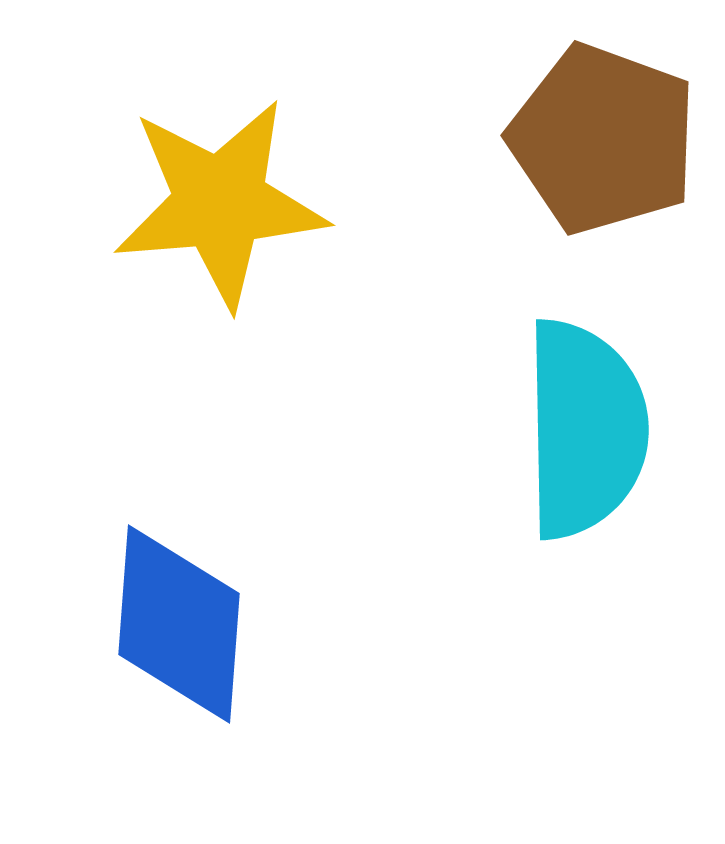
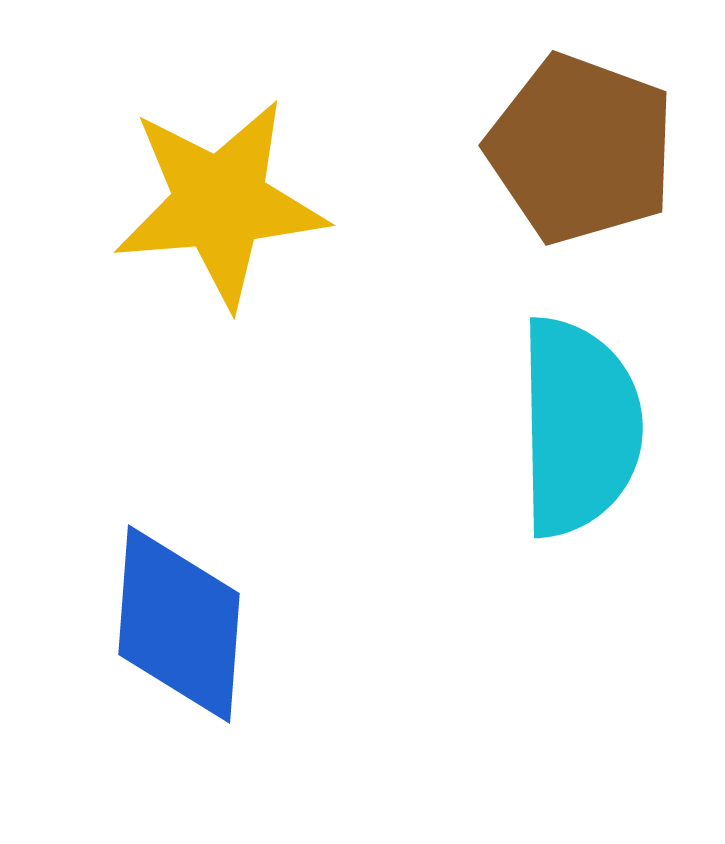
brown pentagon: moved 22 px left, 10 px down
cyan semicircle: moved 6 px left, 2 px up
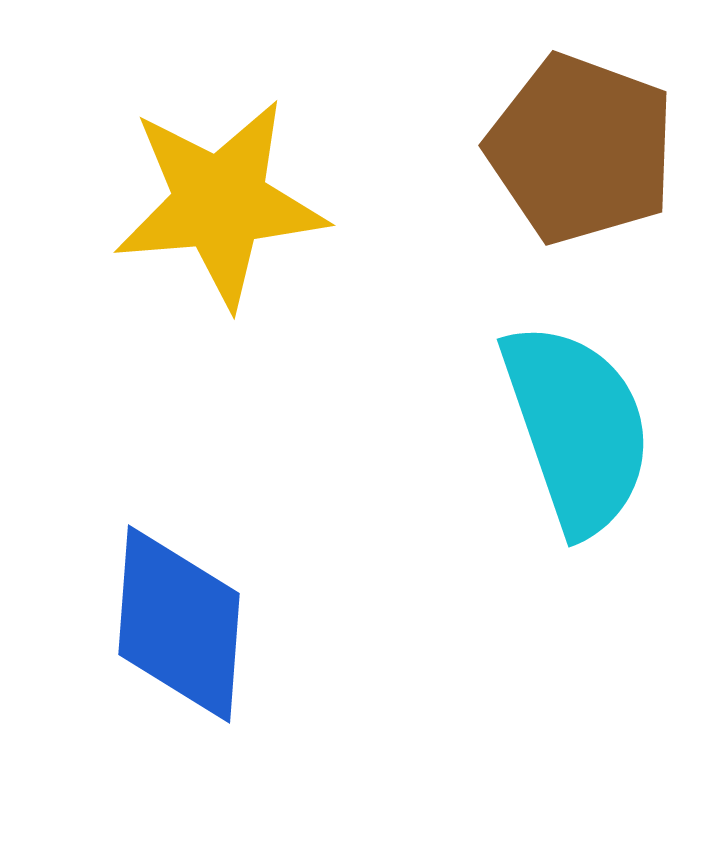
cyan semicircle: moved 2 px left, 1 px down; rotated 18 degrees counterclockwise
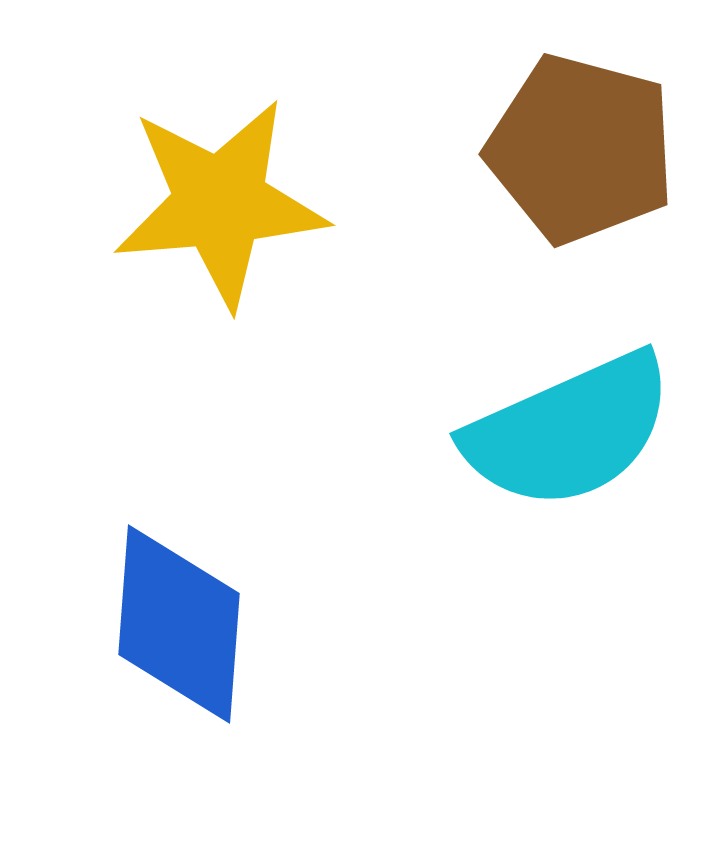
brown pentagon: rotated 5 degrees counterclockwise
cyan semicircle: moved 8 px left, 3 px down; rotated 85 degrees clockwise
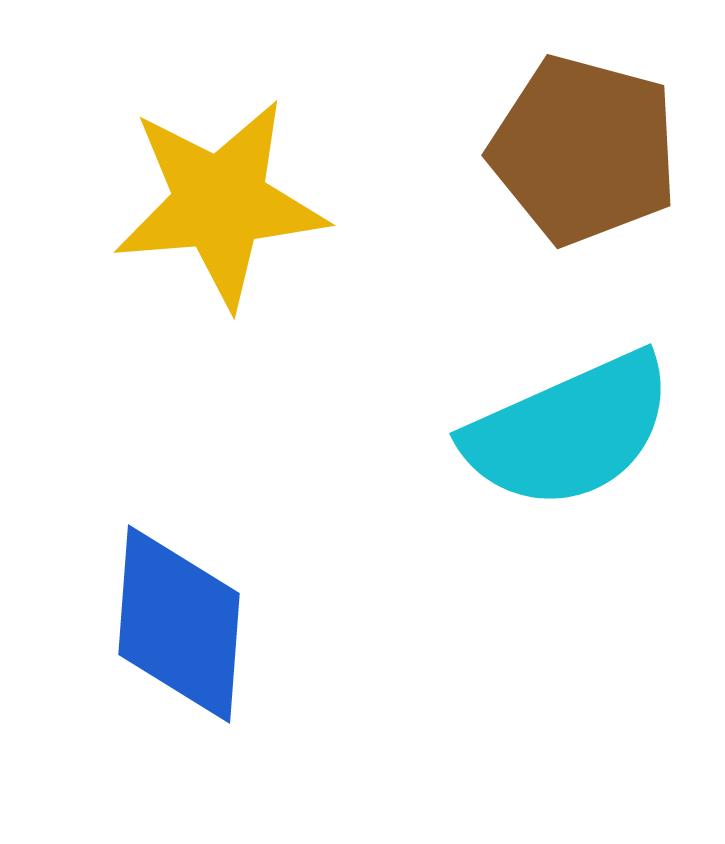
brown pentagon: moved 3 px right, 1 px down
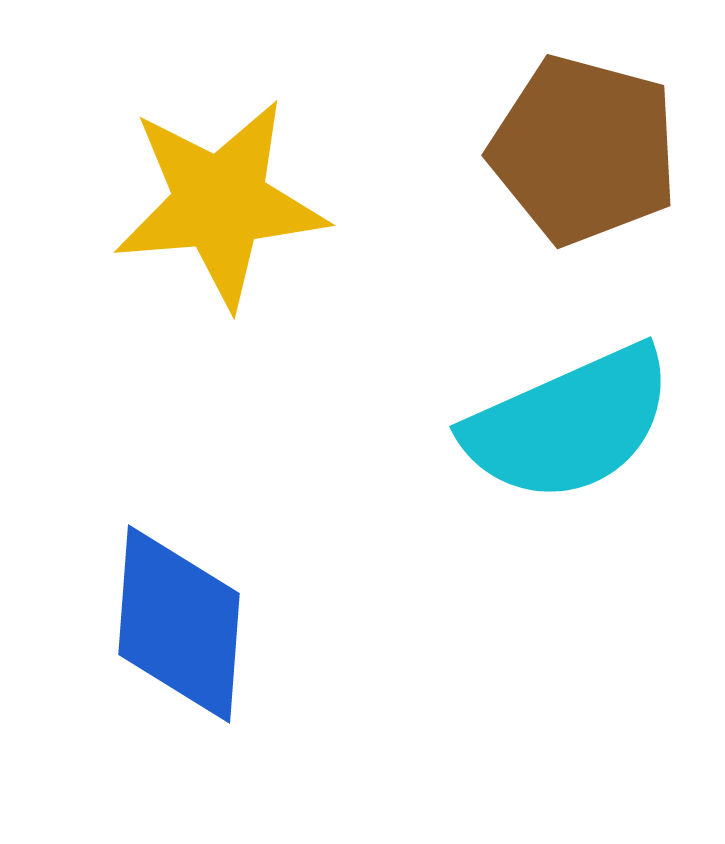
cyan semicircle: moved 7 px up
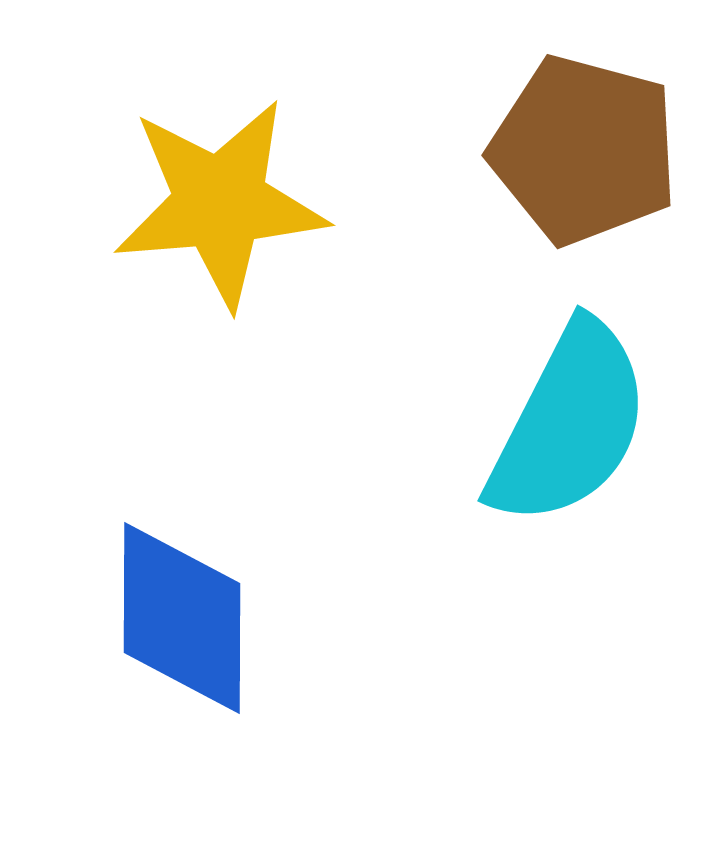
cyan semicircle: rotated 39 degrees counterclockwise
blue diamond: moved 3 px right, 6 px up; rotated 4 degrees counterclockwise
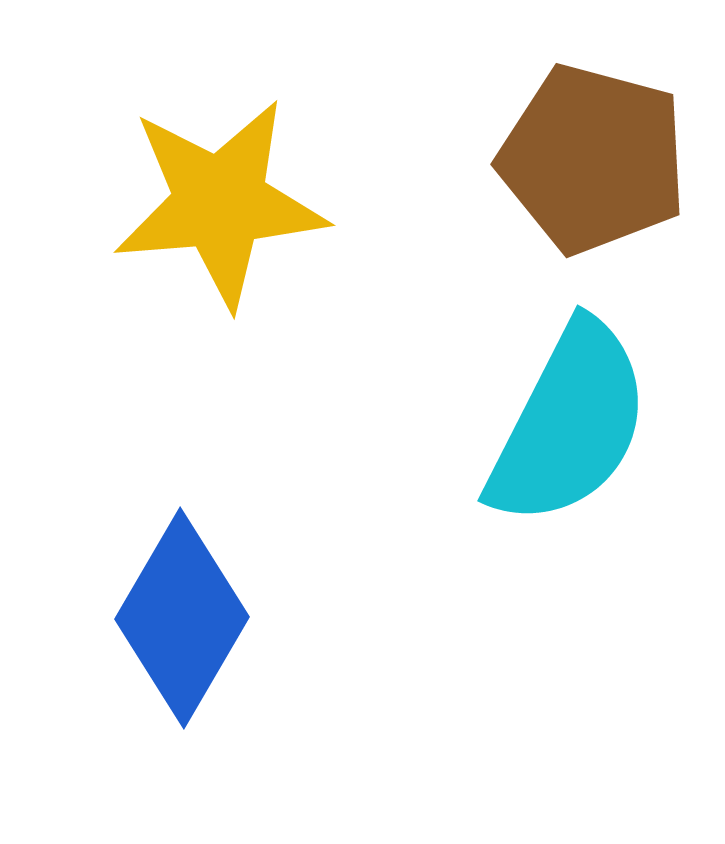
brown pentagon: moved 9 px right, 9 px down
blue diamond: rotated 30 degrees clockwise
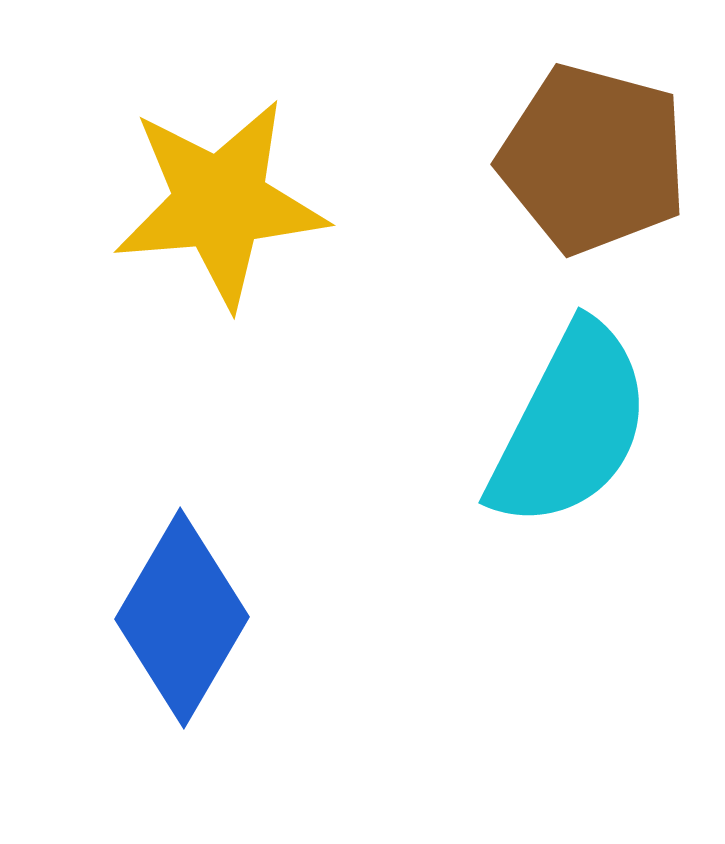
cyan semicircle: moved 1 px right, 2 px down
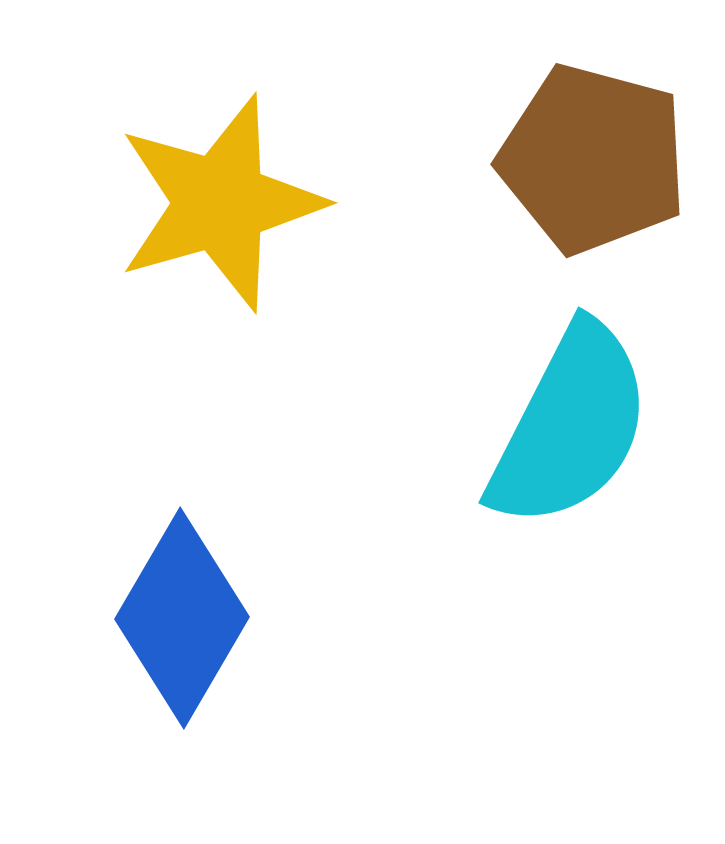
yellow star: rotated 11 degrees counterclockwise
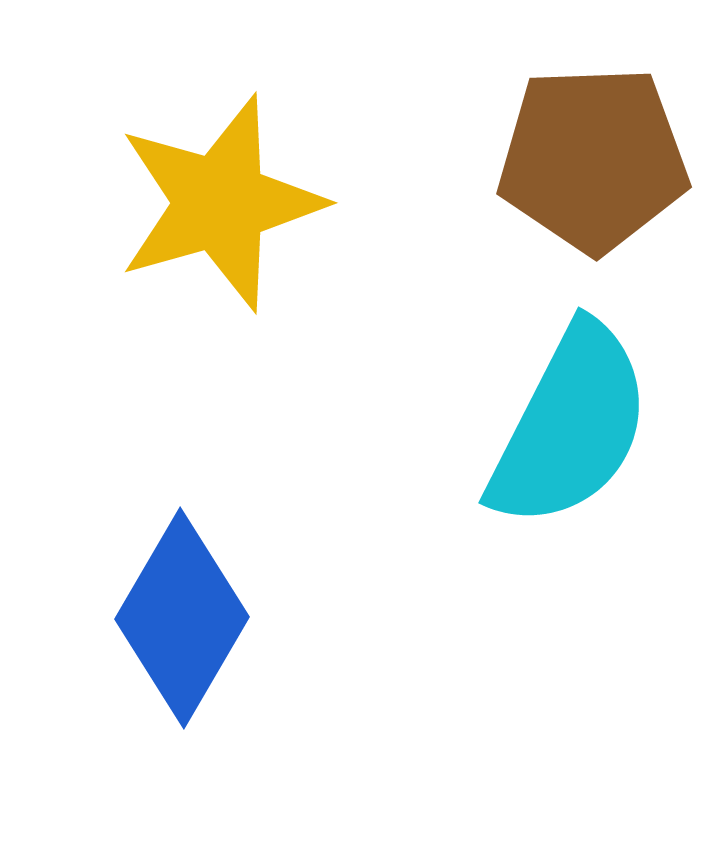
brown pentagon: rotated 17 degrees counterclockwise
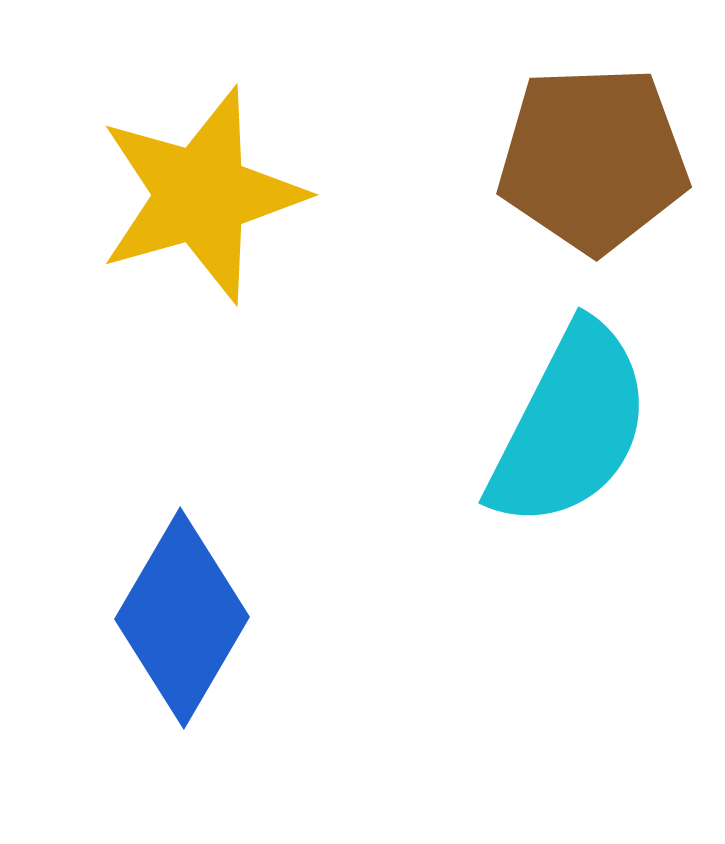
yellow star: moved 19 px left, 8 px up
